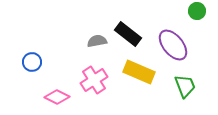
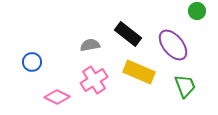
gray semicircle: moved 7 px left, 4 px down
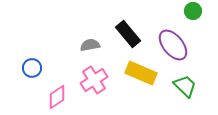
green circle: moved 4 px left
black rectangle: rotated 12 degrees clockwise
blue circle: moved 6 px down
yellow rectangle: moved 2 px right, 1 px down
green trapezoid: rotated 25 degrees counterclockwise
pink diamond: rotated 60 degrees counterclockwise
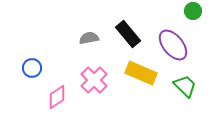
gray semicircle: moved 1 px left, 7 px up
pink cross: rotated 12 degrees counterclockwise
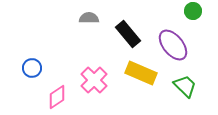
gray semicircle: moved 20 px up; rotated 12 degrees clockwise
